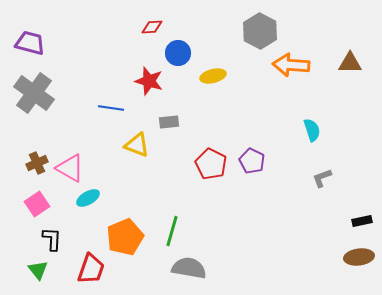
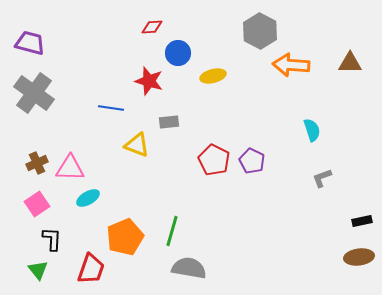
red pentagon: moved 3 px right, 4 px up
pink triangle: rotated 28 degrees counterclockwise
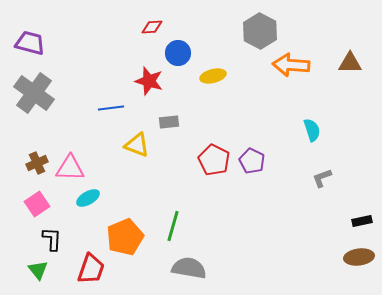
blue line: rotated 15 degrees counterclockwise
green line: moved 1 px right, 5 px up
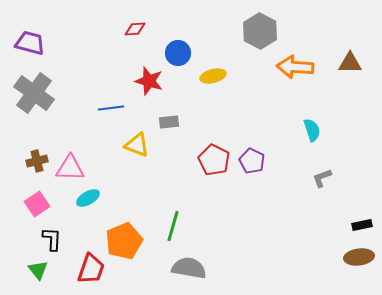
red diamond: moved 17 px left, 2 px down
orange arrow: moved 4 px right, 2 px down
brown cross: moved 2 px up; rotated 10 degrees clockwise
black rectangle: moved 4 px down
orange pentagon: moved 1 px left, 4 px down
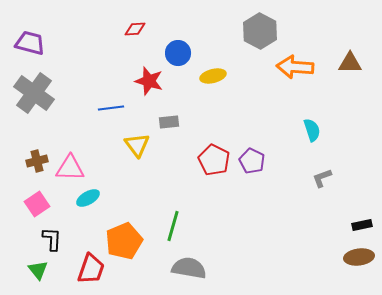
yellow triangle: rotated 32 degrees clockwise
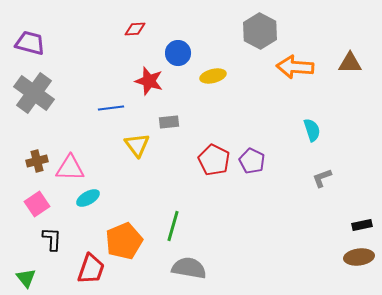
green triangle: moved 12 px left, 8 px down
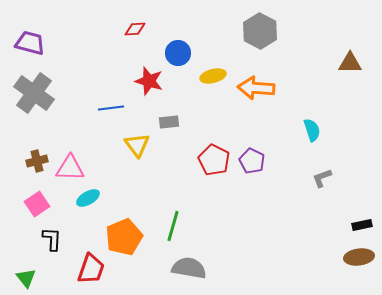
orange arrow: moved 39 px left, 21 px down
orange pentagon: moved 4 px up
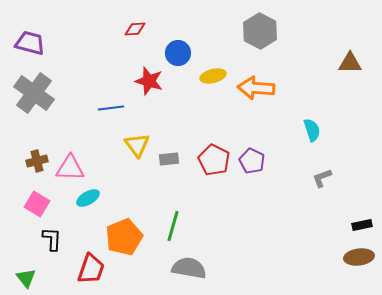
gray rectangle: moved 37 px down
pink square: rotated 25 degrees counterclockwise
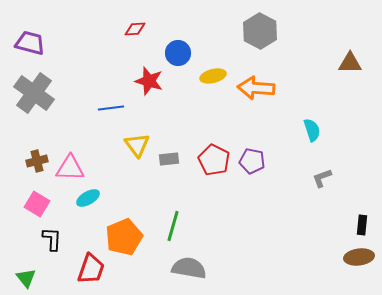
purple pentagon: rotated 15 degrees counterclockwise
black rectangle: rotated 72 degrees counterclockwise
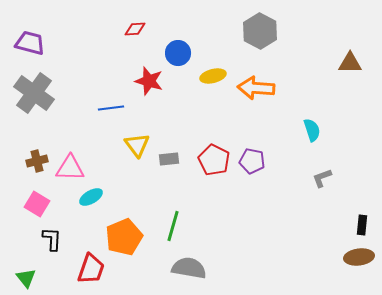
cyan ellipse: moved 3 px right, 1 px up
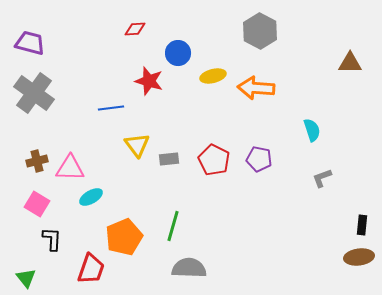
purple pentagon: moved 7 px right, 2 px up
gray semicircle: rotated 8 degrees counterclockwise
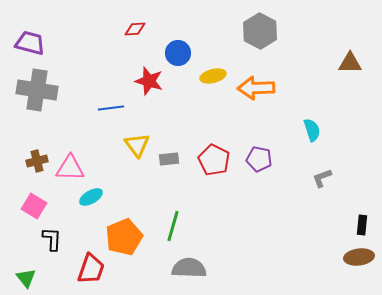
orange arrow: rotated 6 degrees counterclockwise
gray cross: moved 3 px right, 3 px up; rotated 27 degrees counterclockwise
pink square: moved 3 px left, 2 px down
